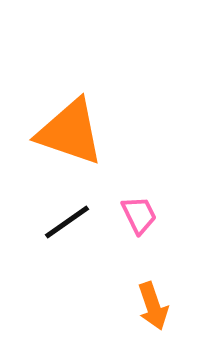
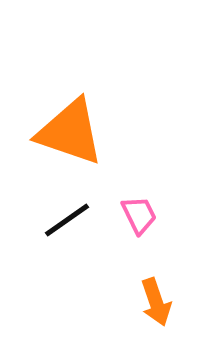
black line: moved 2 px up
orange arrow: moved 3 px right, 4 px up
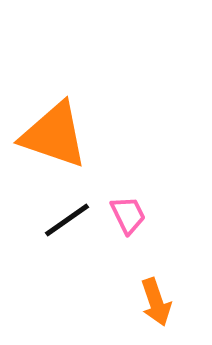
orange triangle: moved 16 px left, 3 px down
pink trapezoid: moved 11 px left
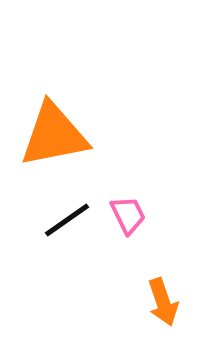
orange triangle: rotated 30 degrees counterclockwise
orange arrow: moved 7 px right
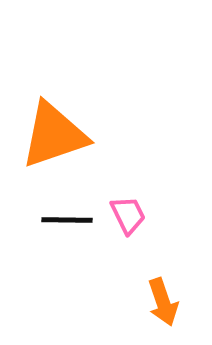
orange triangle: rotated 8 degrees counterclockwise
black line: rotated 36 degrees clockwise
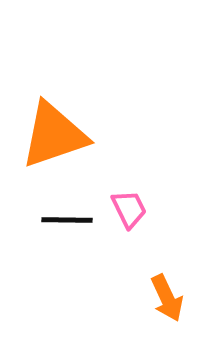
pink trapezoid: moved 1 px right, 6 px up
orange arrow: moved 4 px right, 4 px up; rotated 6 degrees counterclockwise
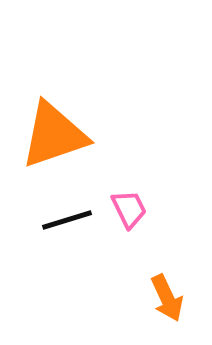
black line: rotated 18 degrees counterclockwise
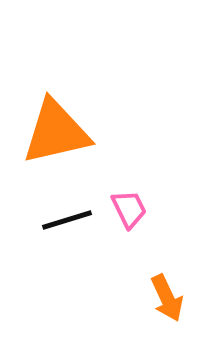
orange triangle: moved 2 px right, 3 px up; rotated 6 degrees clockwise
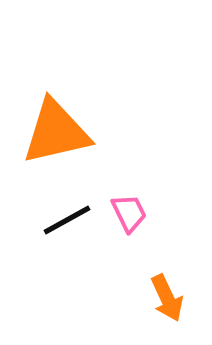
pink trapezoid: moved 4 px down
black line: rotated 12 degrees counterclockwise
